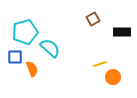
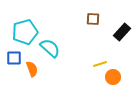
brown square: rotated 32 degrees clockwise
black rectangle: rotated 48 degrees counterclockwise
blue square: moved 1 px left, 1 px down
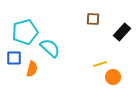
orange semicircle: rotated 35 degrees clockwise
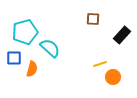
black rectangle: moved 3 px down
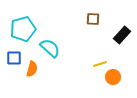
cyan pentagon: moved 2 px left, 3 px up
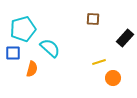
black rectangle: moved 3 px right, 3 px down
blue square: moved 1 px left, 5 px up
yellow line: moved 1 px left, 2 px up
orange circle: moved 1 px down
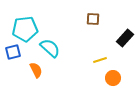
cyan pentagon: moved 2 px right; rotated 10 degrees clockwise
blue square: moved 1 px up; rotated 14 degrees counterclockwise
yellow line: moved 1 px right, 2 px up
orange semicircle: moved 4 px right, 1 px down; rotated 42 degrees counterclockwise
